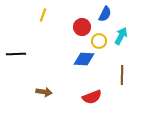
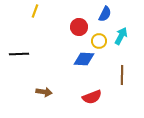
yellow line: moved 8 px left, 4 px up
red circle: moved 3 px left
black line: moved 3 px right
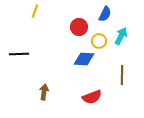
brown arrow: rotated 91 degrees counterclockwise
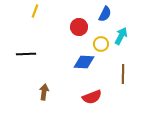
yellow circle: moved 2 px right, 3 px down
black line: moved 7 px right
blue diamond: moved 3 px down
brown line: moved 1 px right, 1 px up
